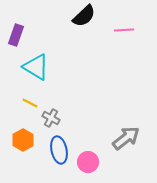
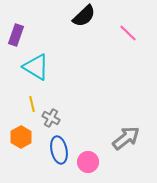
pink line: moved 4 px right, 3 px down; rotated 48 degrees clockwise
yellow line: moved 2 px right, 1 px down; rotated 49 degrees clockwise
orange hexagon: moved 2 px left, 3 px up
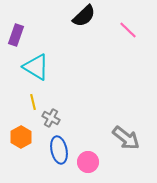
pink line: moved 3 px up
yellow line: moved 1 px right, 2 px up
gray arrow: rotated 76 degrees clockwise
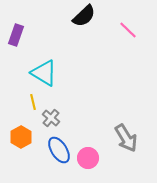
cyan triangle: moved 8 px right, 6 px down
gray cross: rotated 12 degrees clockwise
gray arrow: rotated 20 degrees clockwise
blue ellipse: rotated 20 degrees counterclockwise
pink circle: moved 4 px up
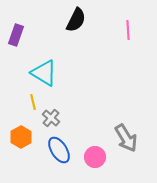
black semicircle: moved 8 px left, 4 px down; rotated 20 degrees counterclockwise
pink line: rotated 42 degrees clockwise
pink circle: moved 7 px right, 1 px up
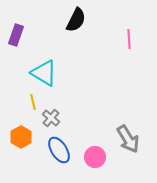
pink line: moved 1 px right, 9 px down
gray arrow: moved 2 px right, 1 px down
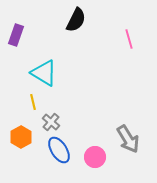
pink line: rotated 12 degrees counterclockwise
gray cross: moved 4 px down
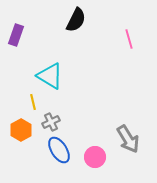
cyan triangle: moved 6 px right, 3 px down
gray cross: rotated 24 degrees clockwise
orange hexagon: moved 7 px up
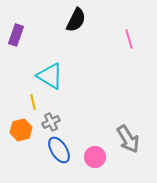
orange hexagon: rotated 15 degrees clockwise
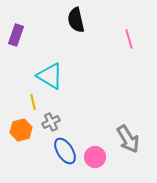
black semicircle: rotated 140 degrees clockwise
blue ellipse: moved 6 px right, 1 px down
